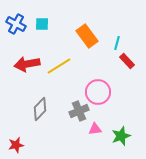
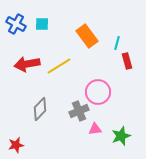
red rectangle: rotated 28 degrees clockwise
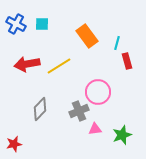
green star: moved 1 px right, 1 px up
red star: moved 2 px left, 1 px up
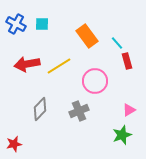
cyan line: rotated 56 degrees counterclockwise
pink circle: moved 3 px left, 11 px up
pink triangle: moved 34 px right, 19 px up; rotated 24 degrees counterclockwise
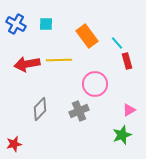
cyan square: moved 4 px right
yellow line: moved 6 px up; rotated 30 degrees clockwise
pink circle: moved 3 px down
